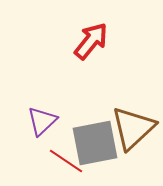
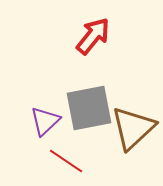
red arrow: moved 2 px right, 5 px up
purple triangle: moved 3 px right
gray square: moved 6 px left, 35 px up
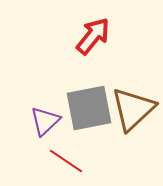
brown triangle: moved 19 px up
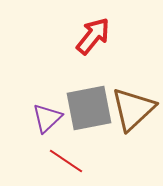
purple triangle: moved 2 px right, 3 px up
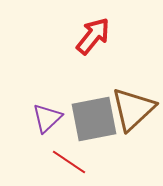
gray square: moved 5 px right, 11 px down
red line: moved 3 px right, 1 px down
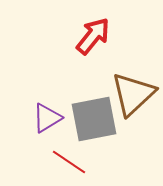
brown triangle: moved 15 px up
purple triangle: rotated 12 degrees clockwise
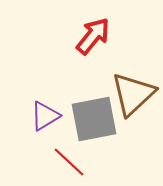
purple triangle: moved 2 px left, 2 px up
red line: rotated 9 degrees clockwise
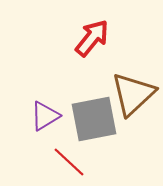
red arrow: moved 1 px left, 2 px down
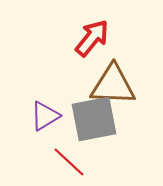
brown triangle: moved 20 px left, 9 px up; rotated 45 degrees clockwise
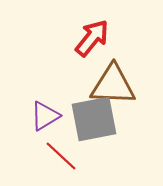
red line: moved 8 px left, 6 px up
